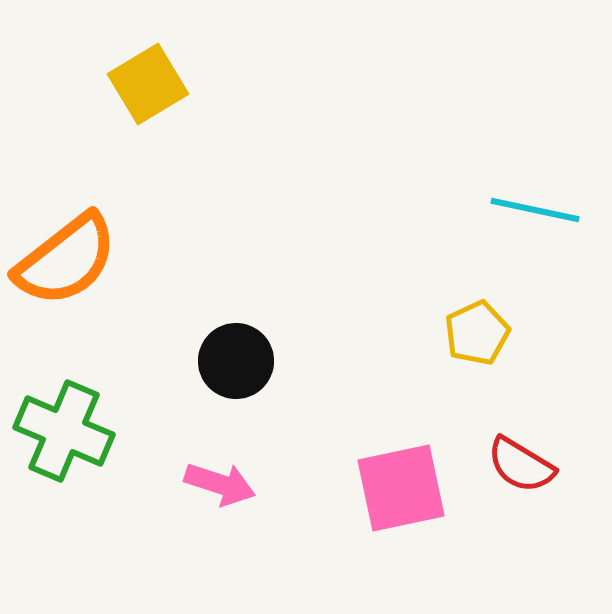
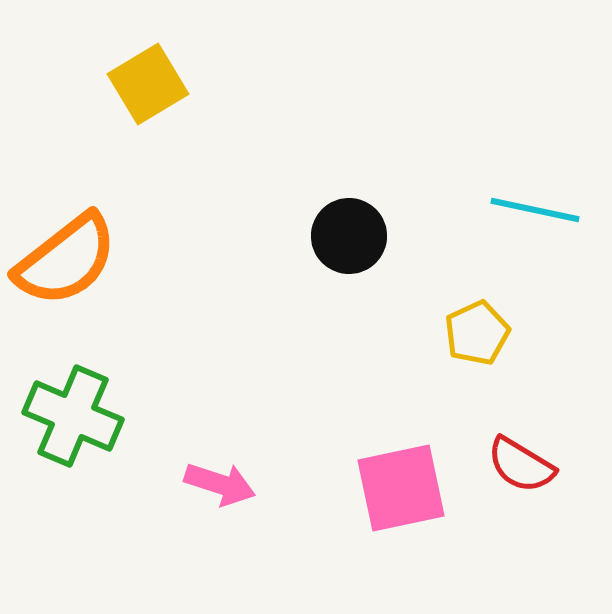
black circle: moved 113 px right, 125 px up
green cross: moved 9 px right, 15 px up
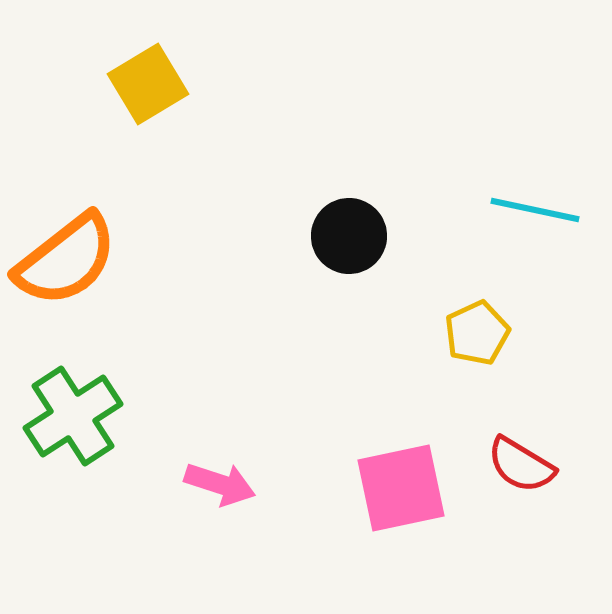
green cross: rotated 34 degrees clockwise
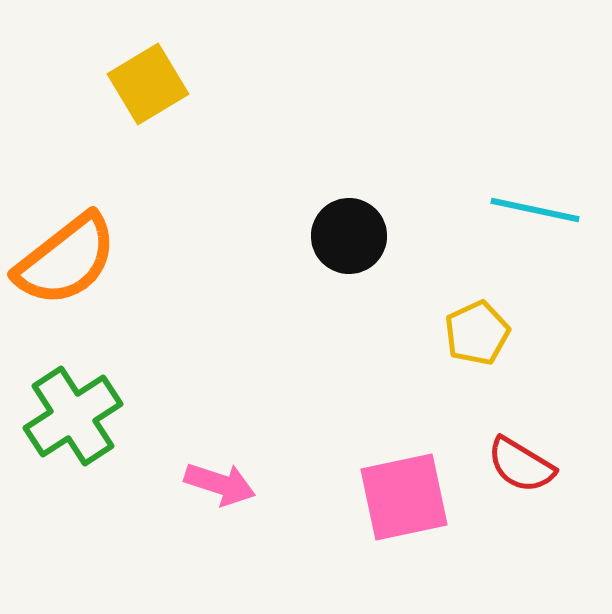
pink square: moved 3 px right, 9 px down
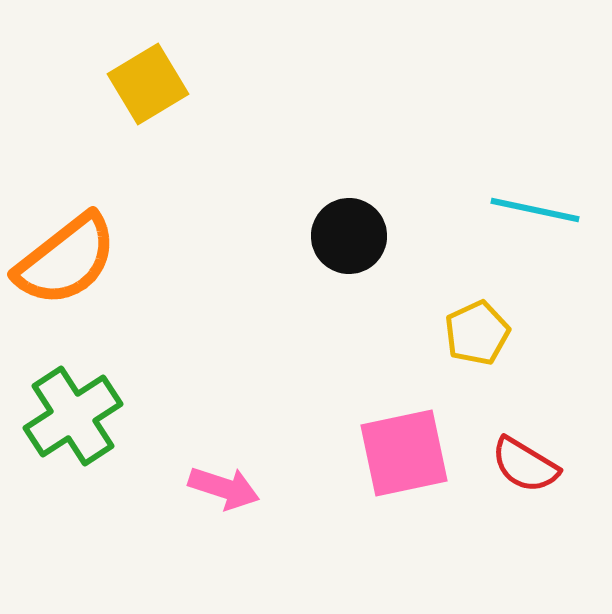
red semicircle: moved 4 px right
pink arrow: moved 4 px right, 4 px down
pink square: moved 44 px up
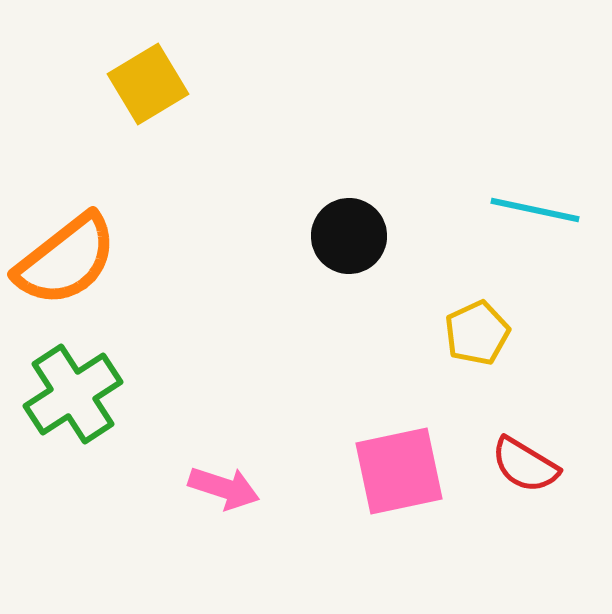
green cross: moved 22 px up
pink square: moved 5 px left, 18 px down
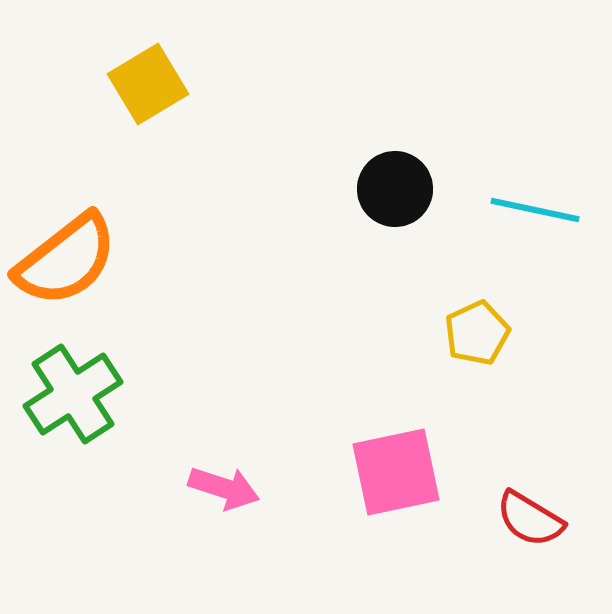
black circle: moved 46 px right, 47 px up
red semicircle: moved 5 px right, 54 px down
pink square: moved 3 px left, 1 px down
